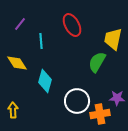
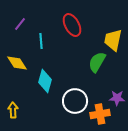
yellow trapezoid: moved 1 px down
white circle: moved 2 px left
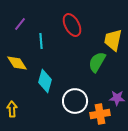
yellow arrow: moved 1 px left, 1 px up
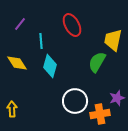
cyan diamond: moved 5 px right, 15 px up
purple star: rotated 21 degrees counterclockwise
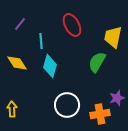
yellow trapezoid: moved 3 px up
white circle: moved 8 px left, 4 px down
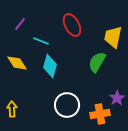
cyan line: rotated 63 degrees counterclockwise
purple star: rotated 14 degrees counterclockwise
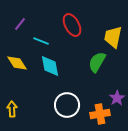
cyan diamond: rotated 25 degrees counterclockwise
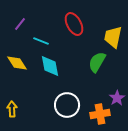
red ellipse: moved 2 px right, 1 px up
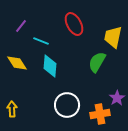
purple line: moved 1 px right, 2 px down
cyan diamond: rotated 15 degrees clockwise
